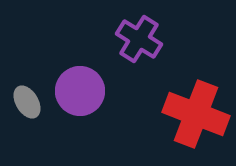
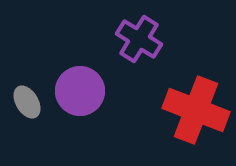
red cross: moved 4 px up
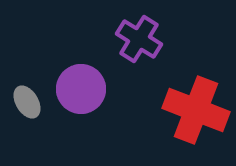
purple circle: moved 1 px right, 2 px up
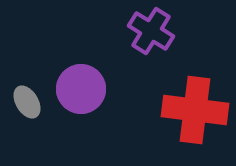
purple cross: moved 12 px right, 8 px up
red cross: moved 1 px left; rotated 14 degrees counterclockwise
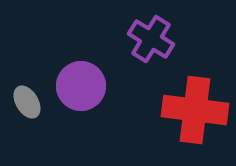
purple cross: moved 8 px down
purple circle: moved 3 px up
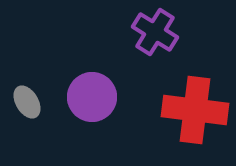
purple cross: moved 4 px right, 7 px up
purple circle: moved 11 px right, 11 px down
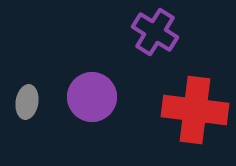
gray ellipse: rotated 40 degrees clockwise
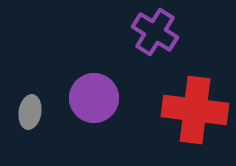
purple circle: moved 2 px right, 1 px down
gray ellipse: moved 3 px right, 10 px down
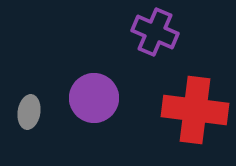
purple cross: rotated 9 degrees counterclockwise
gray ellipse: moved 1 px left
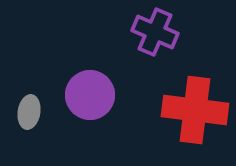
purple circle: moved 4 px left, 3 px up
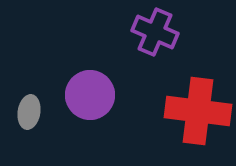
red cross: moved 3 px right, 1 px down
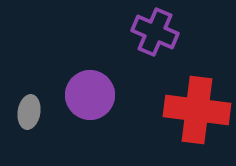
red cross: moved 1 px left, 1 px up
